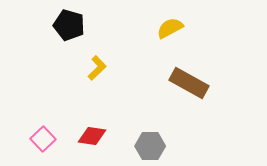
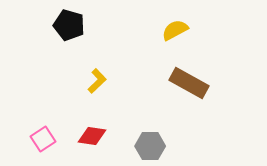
yellow semicircle: moved 5 px right, 2 px down
yellow L-shape: moved 13 px down
pink square: rotated 10 degrees clockwise
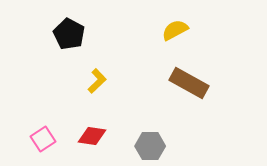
black pentagon: moved 9 px down; rotated 12 degrees clockwise
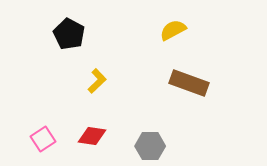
yellow semicircle: moved 2 px left
brown rectangle: rotated 9 degrees counterclockwise
